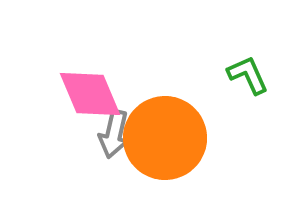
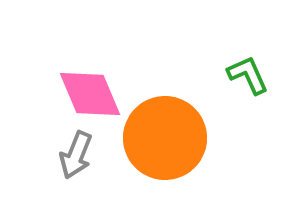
gray arrow: moved 38 px left, 21 px down; rotated 9 degrees clockwise
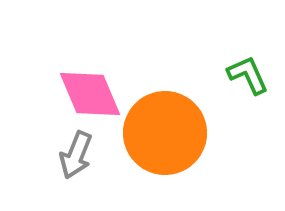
orange circle: moved 5 px up
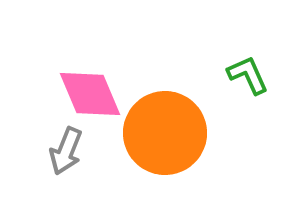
gray arrow: moved 10 px left, 4 px up
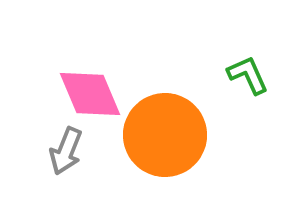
orange circle: moved 2 px down
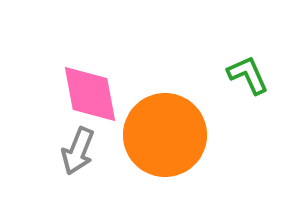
pink diamond: rotated 12 degrees clockwise
gray arrow: moved 12 px right
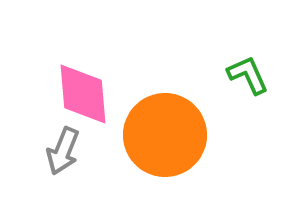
pink diamond: moved 7 px left; rotated 6 degrees clockwise
gray arrow: moved 15 px left
